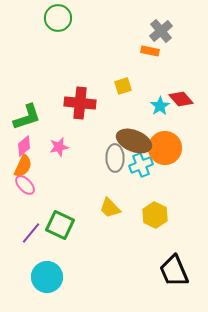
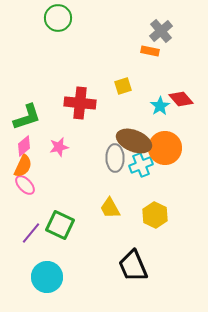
yellow trapezoid: rotated 15 degrees clockwise
black trapezoid: moved 41 px left, 5 px up
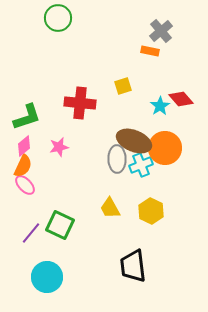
gray ellipse: moved 2 px right, 1 px down
yellow hexagon: moved 4 px left, 4 px up
black trapezoid: rotated 16 degrees clockwise
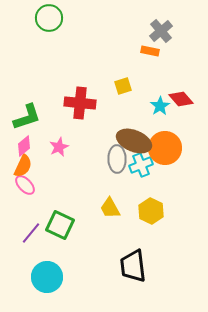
green circle: moved 9 px left
pink star: rotated 12 degrees counterclockwise
